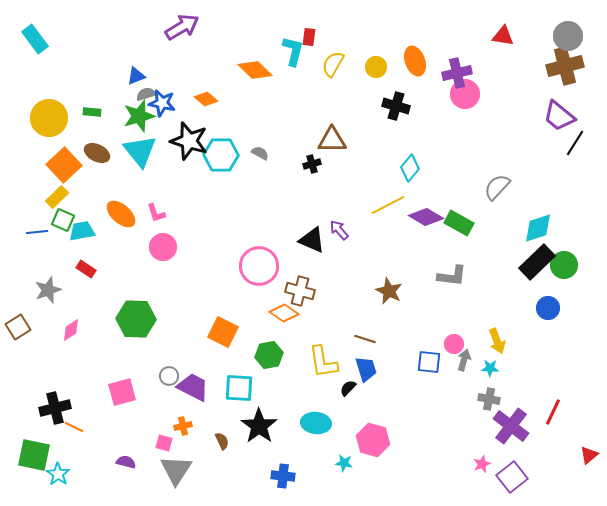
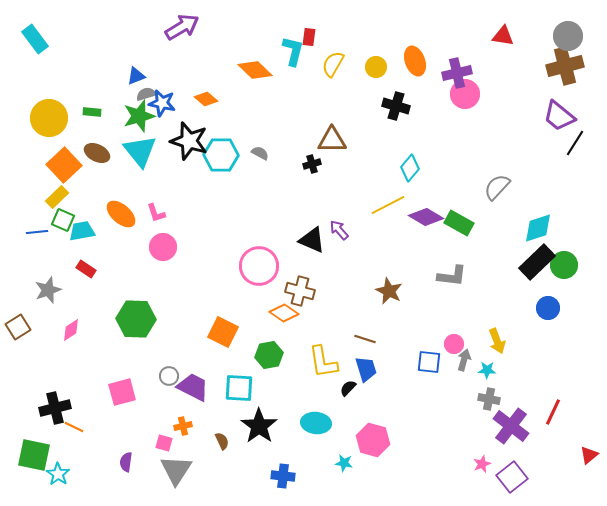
cyan star at (490, 368): moved 3 px left, 2 px down
purple semicircle at (126, 462): rotated 96 degrees counterclockwise
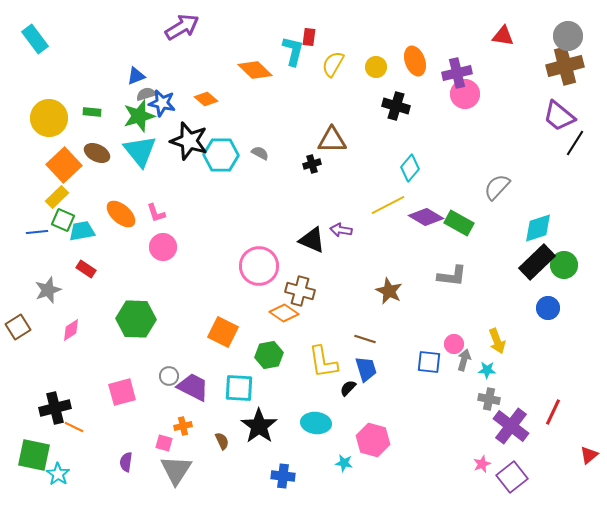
purple arrow at (339, 230): moved 2 px right; rotated 40 degrees counterclockwise
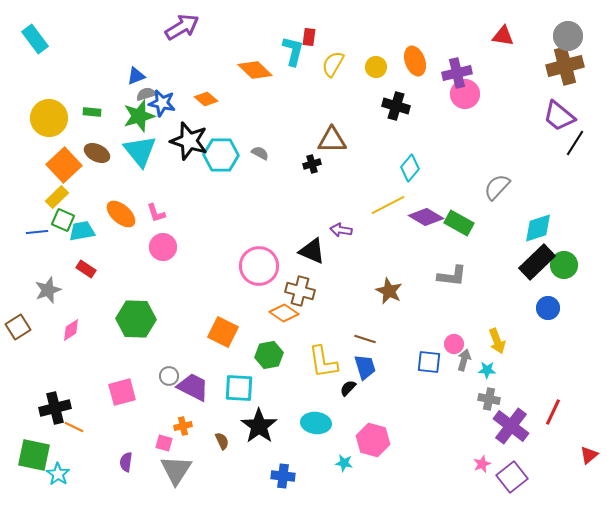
black triangle at (312, 240): moved 11 px down
blue trapezoid at (366, 369): moved 1 px left, 2 px up
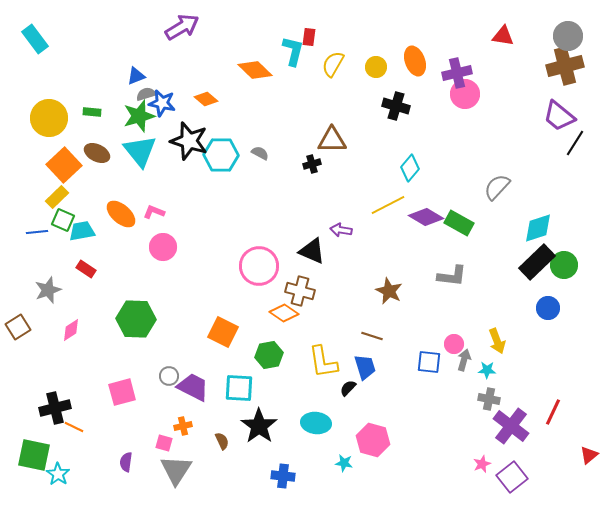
pink L-shape at (156, 213): moved 2 px left, 1 px up; rotated 130 degrees clockwise
brown line at (365, 339): moved 7 px right, 3 px up
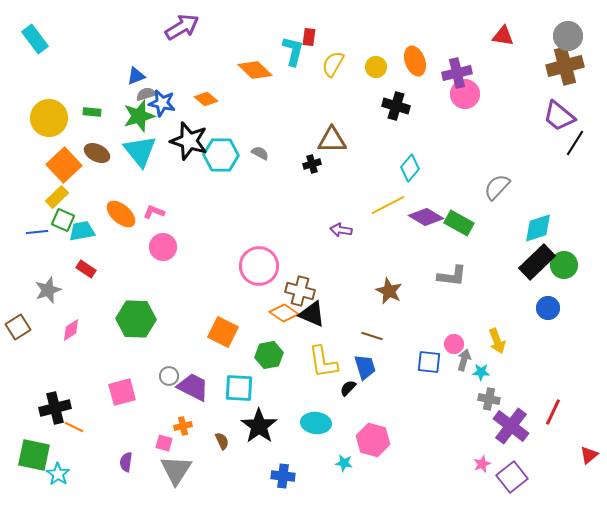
black triangle at (312, 251): moved 63 px down
cyan star at (487, 370): moved 6 px left, 2 px down
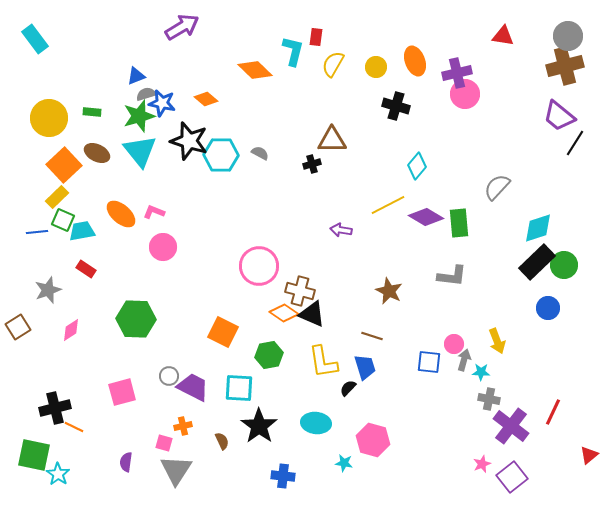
red rectangle at (309, 37): moved 7 px right
cyan diamond at (410, 168): moved 7 px right, 2 px up
green rectangle at (459, 223): rotated 56 degrees clockwise
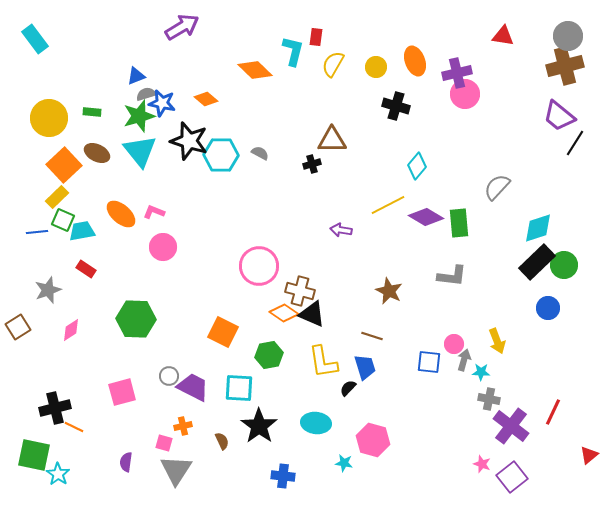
pink star at (482, 464): rotated 30 degrees counterclockwise
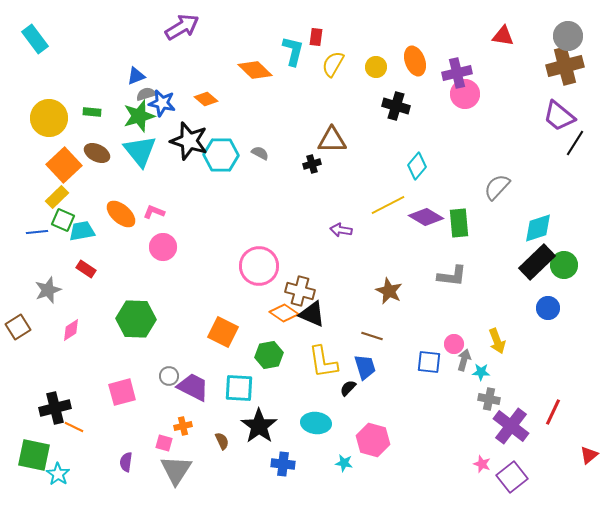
blue cross at (283, 476): moved 12 px up
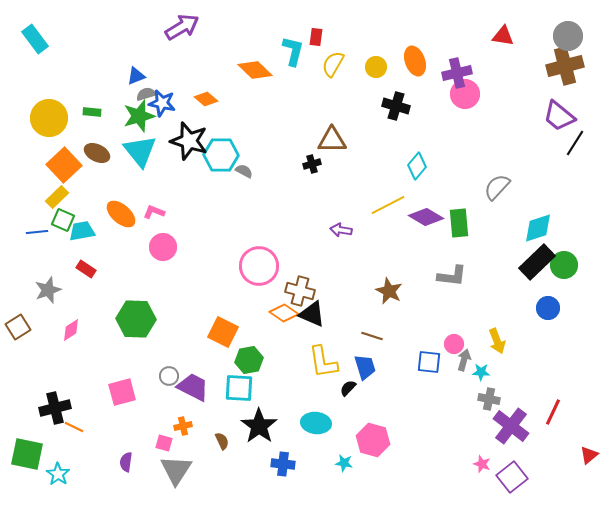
gray semicircle at (260, 153): moved 16 px left, 18 px down
green hexagon at (269, 355): moved 20 px left, 5 px down
green square at (34, 455): moved 7 px left, 1 px up
